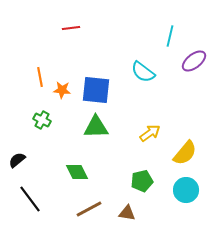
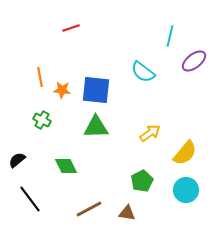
red line: rotated 12 degrees counterclockwise
green diamond: moved 11 px left, 6 px up
green pentagon: rotated 15 degrees counterclockwise
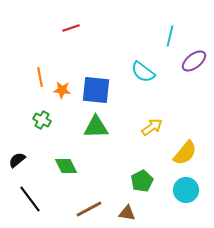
yellow arrow: moved 2 px right, 6 px up
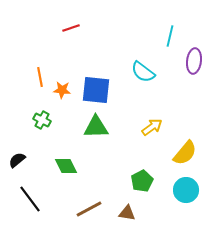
purple ellipse: rotated 45 degrees counterclockwise
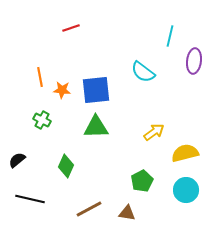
blue square: rotated 12 degrees counterclockwise
yellow arrow: moved 2 px right, 5 px down
yellow semicircle: rotated 144 degrees counterclockwise
green diamond: rotated 50 degrees clockwise
black line: rotated 40 degrees counterclockwise
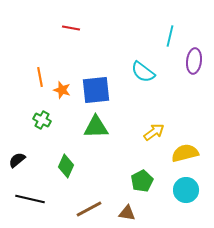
red line: rotated 30 degrees clockwise
orange star: rotated 12 degrees clockwise
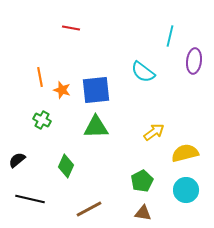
brown triangle: moved 16 px right
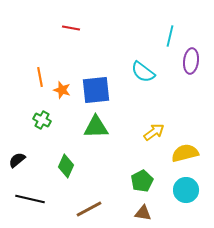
purple ellipse: moved 3 px left
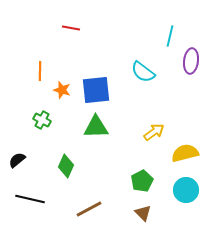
orange line: moved 6 px up; rotated 12 degrees clockwise
brown triangle: rotated 36 degrees clockwise
